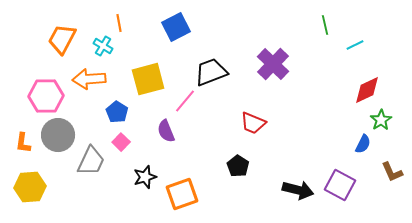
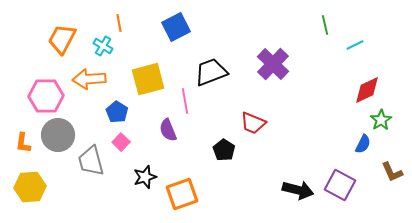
pink line: rotated 50 degrees counterclockwise
purple semicircle: moved 2 px right, 1 px up
gray trapezoid: rotated 140 degrees clockwise
black pentagon: moved 14 px left, 16 px up
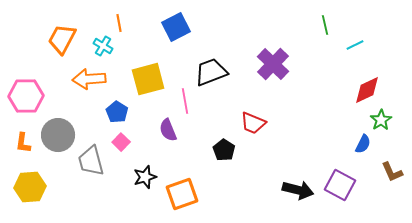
pink hexagon: moved 20 px left
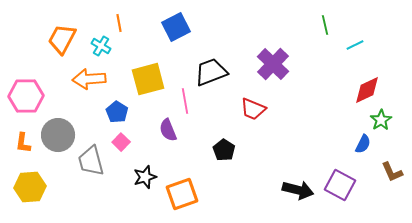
cyan cross: moved 2 px left
red trapezoid: moved 14 px up
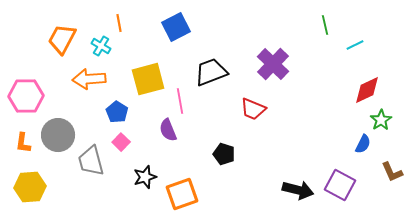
pink line: moved 5 px left
black pentagon: moved 4 px down; rotated 15 degrees counterclockwise
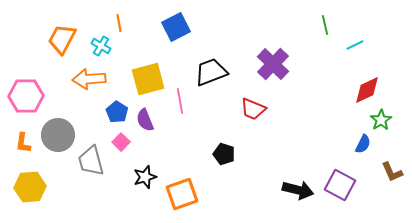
purple semicircle: moved 23 px left, 10 px up
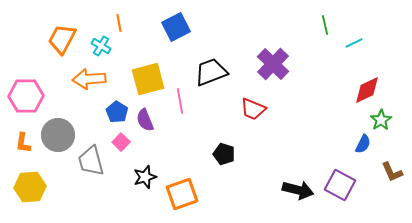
cyan line: moved 1 px left, 2 px up
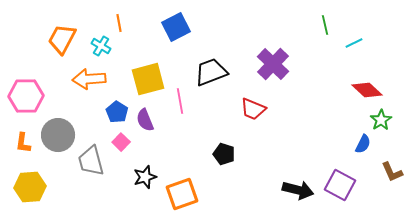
red diamond: rotated 68 degrees clockwise
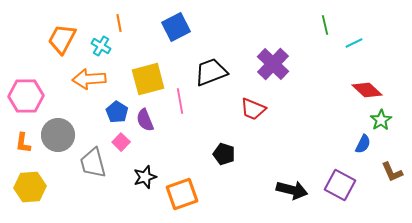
gray trapezoid: moved 2 px right, 2 px down
black arrow: moved 6 px left
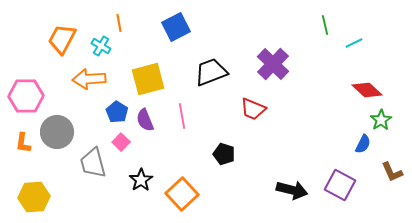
pink line: moved 2 px right, 15 px down
gray circle: moved 1 px left, 3 px up
black star: moved 4 px left, 3 px down; rotated 15 degrees counterclockwise
yellow hexagon: moved 4 px right, 10 px down
orange square: rotated 24 degrees counterclockwise
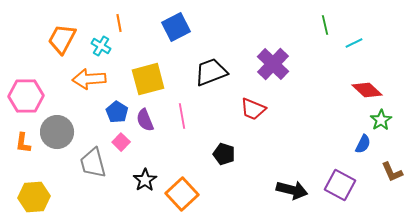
black star: moved 4 px right
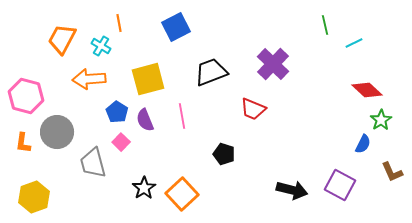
pink hexagon: rotated 16 degrees clockwise
black star: moved 1 px left, 8 px down
yellow hexagon: rotated 16 degrees counterclockwise
